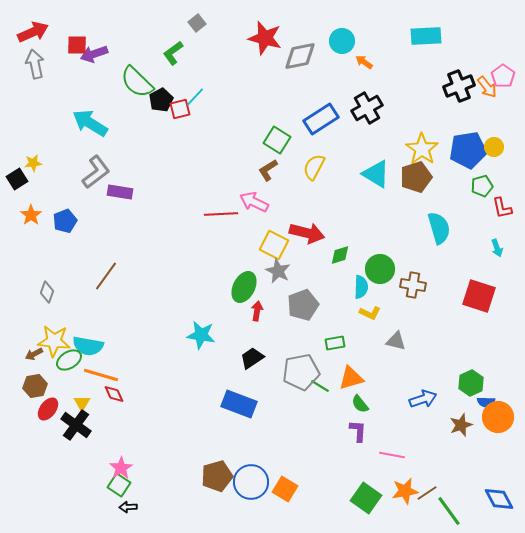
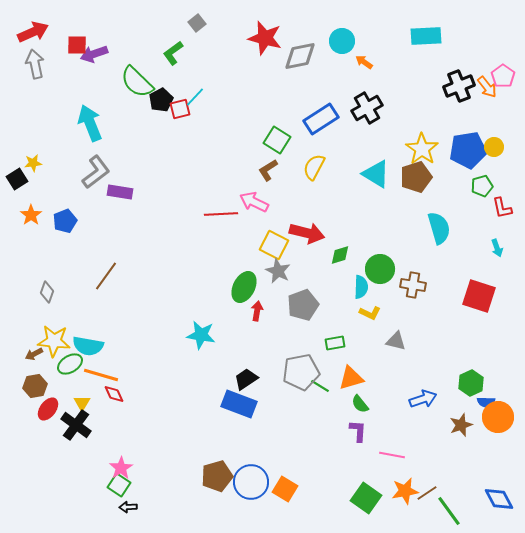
cyan arrow at (90, 123): rotated 36 degrees clockwise
black trapezoid at (252, 358): moved 6 px left, 21 px down
green ellipse at (69, 360): moved 1 px right, 4 px down
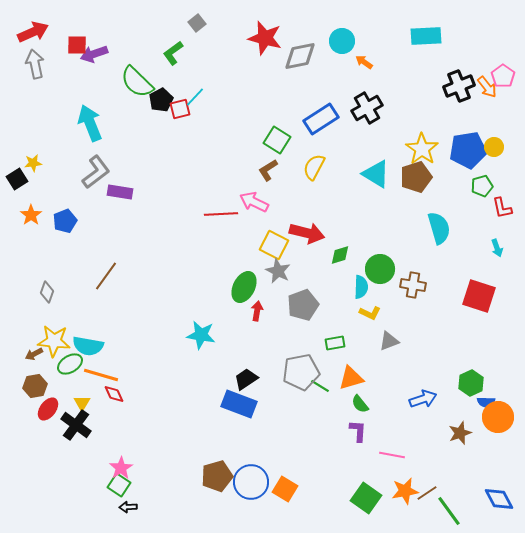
gray triangle at (396, 341): moved 7 px left; rotated 35 degrees counterclockwise
brown star at (461, 425): moved 1 px left, 8 px down
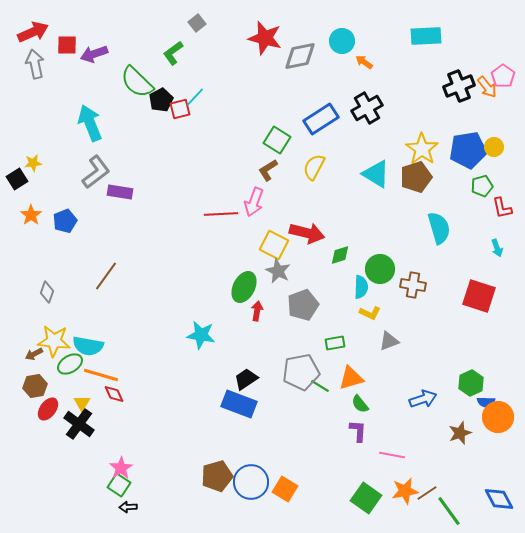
red square at (77, 45): moved 10 px left
pink arrow at (254, 202): rotated 96 degrees counterclockwise
black cross at (76, 425): moved 3 px right, 1 px up
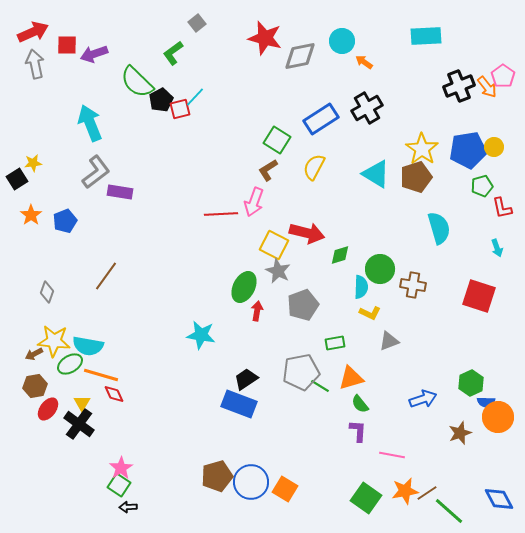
green line at (449, 511): rotated 12 degrees counterclockwise
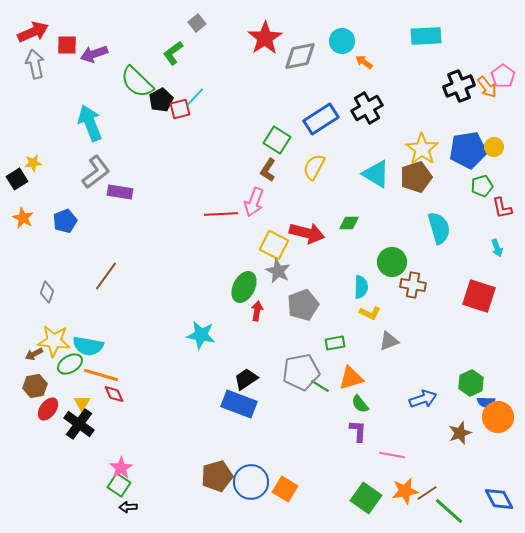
red star at (265, 38): rotated 24 degrees clockwise
brown L-shape at (268, 170): rotated 25 degrees counterclockwise
orange star at (31, 215): moved 8 px left, 3 px down; rotated 10 degrees counterclockwise
green diamond at (340, 255): moved 9 px right, 32 px up; rotated 15 degrees clockwise
green circle at (380, 269): moved 12 px right, 7 px up
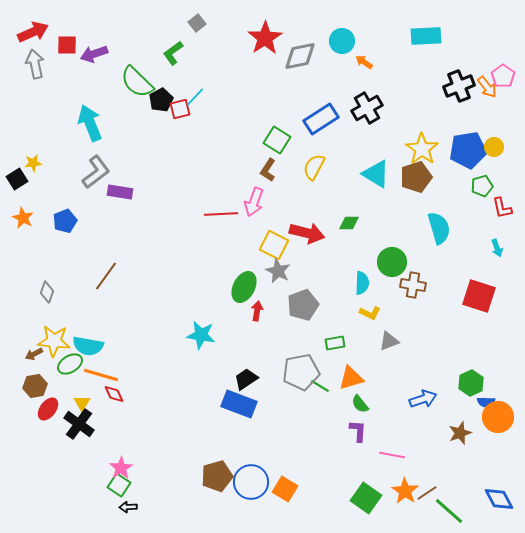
cyan semicircle at (361, 287): moved 1 px right, 4 px up
orange star at (405, 491): rotated 28 degrees counterclockwise
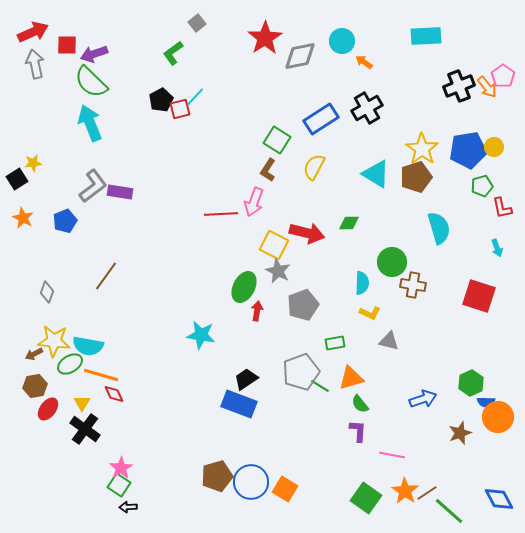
green semicircle at (137, 82): moved 46 px left
gray L-shape at (96, 172): moved 3 px left, 14 px down
gray triangle at (389, 341): rotated 35 degrees clockwise
gray pentagon at (301, 372): rotated 9 degrees counterclockwise
black cross at (79, 424): moved 6 px right, 5 px down
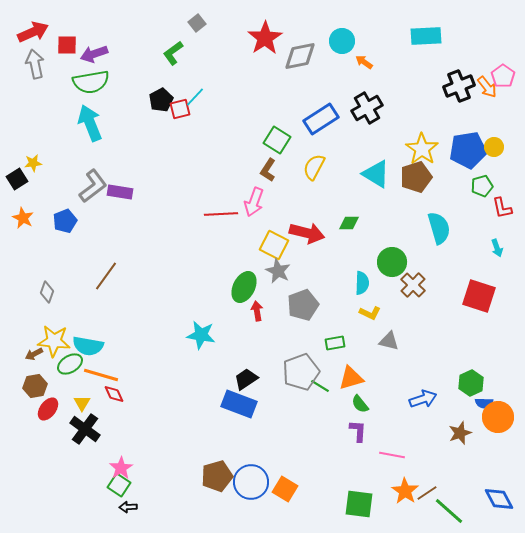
green semicircle at (91, 82): rotated 54 degrees counterclockwise
brown cross at (413, 285): rotated 35 degrees clockwise
red arrow at (257, 311): rotated 18 degrees counterclockwise
blue semicircle at (486, 402): moved 2 px left, 1 px down
green square at (366, 498): moved 7 px left, 6 px down; rotated 28 degrees counterclockwise
